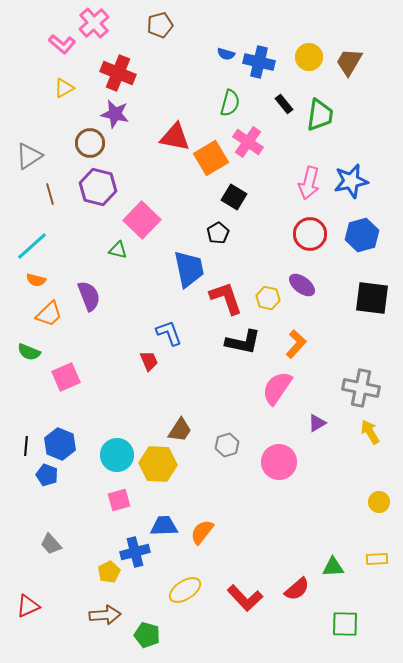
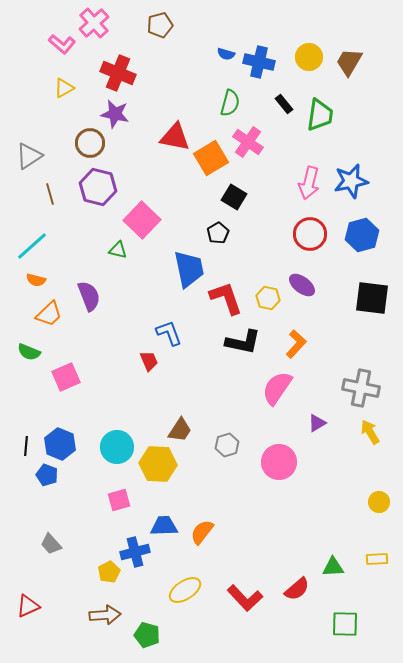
cyan circle at (117, 455): moved 8 px up
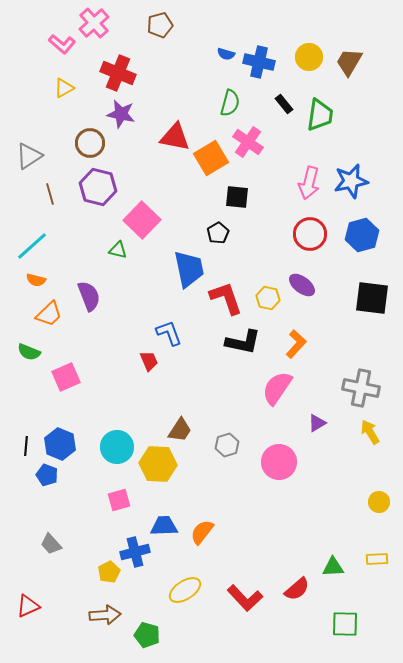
purple star at (115, 114): moved 6 px right
black square at (234, 197): moved 3 px right; rotated 25 degrees counterclockwise
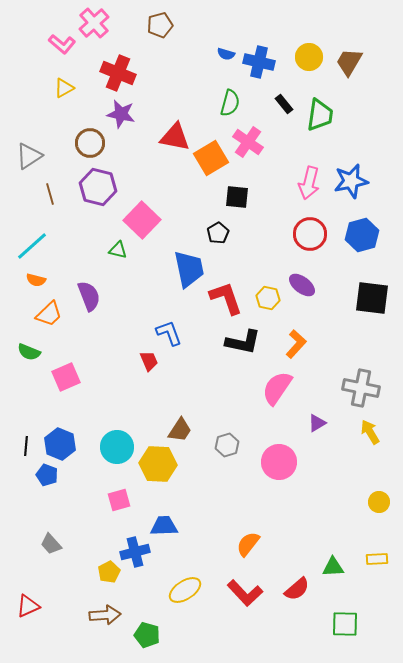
orange semicircle at (202, 532): moved 46 px right, 12 px down
red L-shape at (245, 598): moved 5 px up
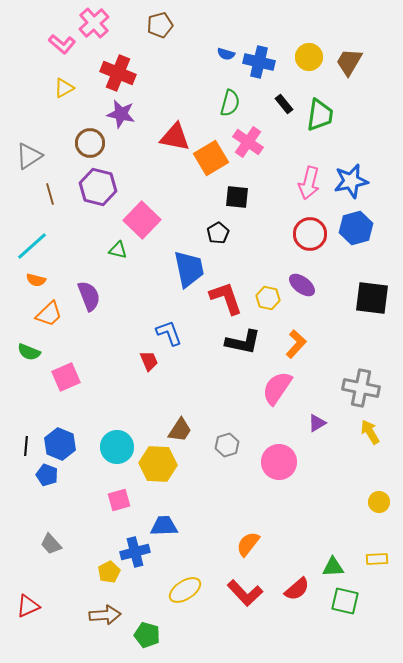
blue hexagon at (362, 235): moved 6 px left, 7 px up
green square at (345, 624): moved 23 px up; rotated 12 degrees clockwise
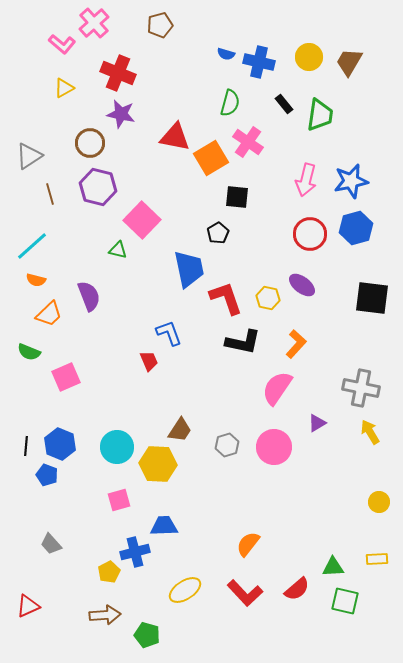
pink arrow at (309, 183): moved 3 px left, 3 px up
pink circle at (279, 462): moved 5 px left, 15 px up
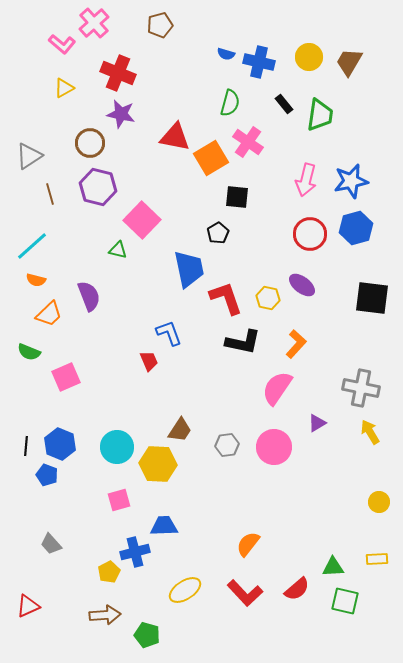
gray hexagon at (227, 445): rotated 10 degrees clockwise
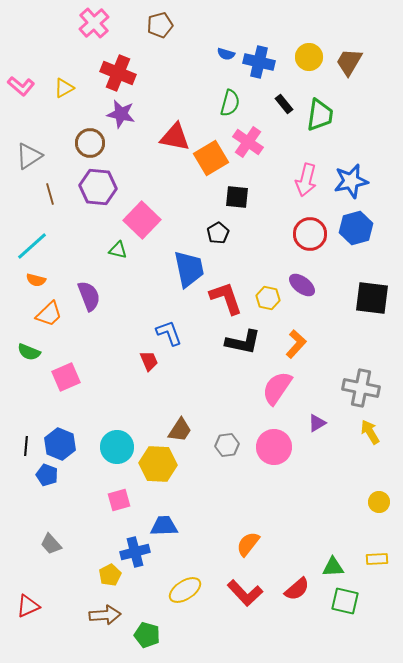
pink L-shape at (62, 44): moved 41 px left, 42 px down
purple hexagon at (98, 187): rotated 9 degrees counterclockwise
yellow pentagon at (109, 572): moved 1 px right, 3 px down
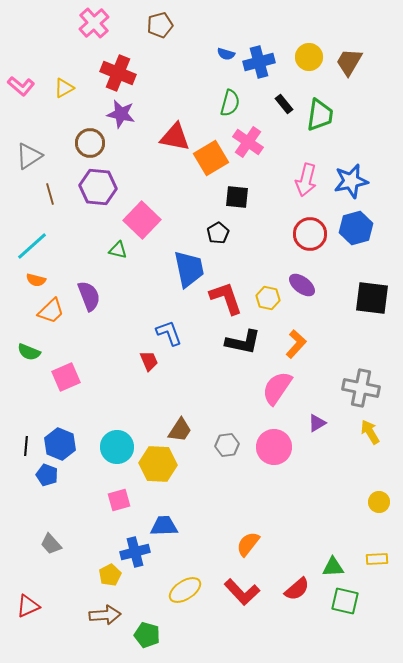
blue cross at (259, 62): rotated 28 degrees counterclockwise
orange trapezoid at (49, 314): moved 2 px right, 3 px up
red L-shape at (245, 593): moved 3 px left, 1 px up
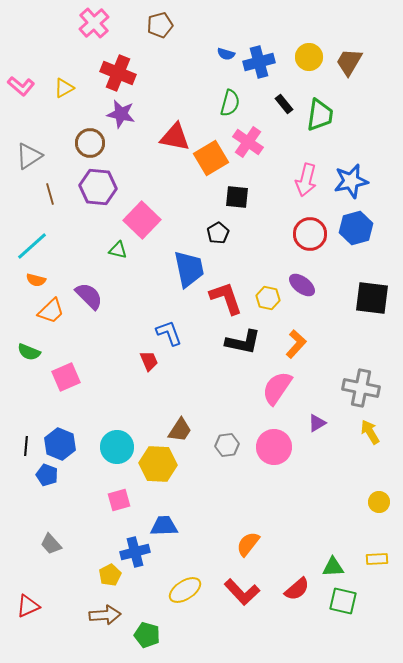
purple semicircle at (89, 296): rotated 24 degrees counterclockwise
green square at (345, 601): moved 2 px left
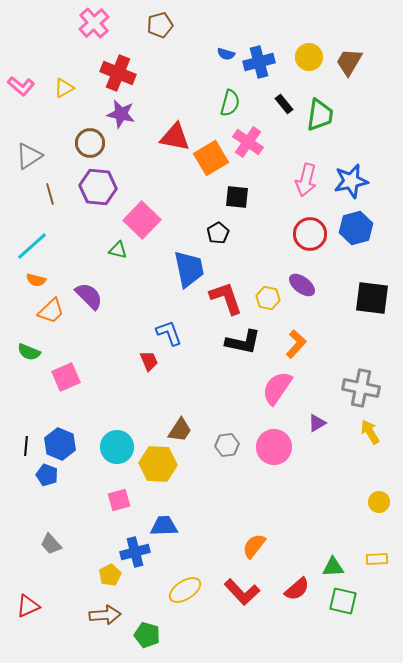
orange semicircle at (248, 544): moved 6 px right, 2 px down
